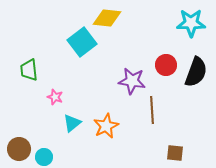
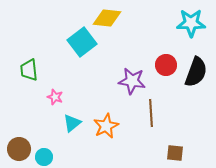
brown line: moved 1 px left, 3 px down
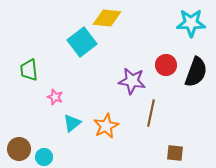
brown line: rotated 16 degrees clockwise
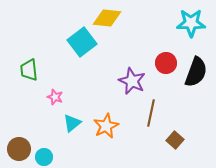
red circle: moved 2 px up
purple star: rotated 16 degrees clockwise
brown square: moved 13 px up; rotated 36 degrees clockwise
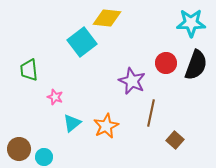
black semicircle: moved 7 px up
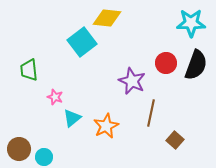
cyan triangle: moved 5 px up
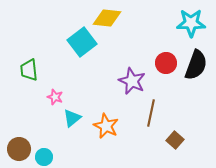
orange star: rotated 20 degrees counterclockwise
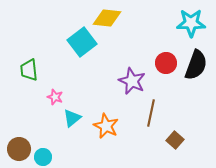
cyan circle: moved 1 px left
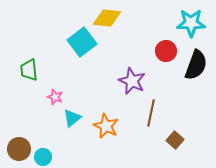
red circle: moved 12 px up
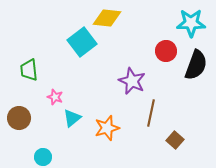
orange star: moved 1 px right, 2 px down; rotated 30 degrees clockwise
brown circle: moved 31 px up
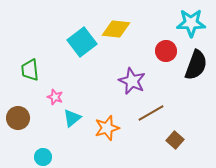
yellow diamond: moved 9 px right, 11 px down
green trapezoid: moved 1 px right
brown line: rotated 48 degrees clockwise
brown circle: moved 1 px left
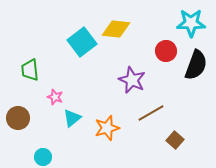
purple star: moved 1 px up
